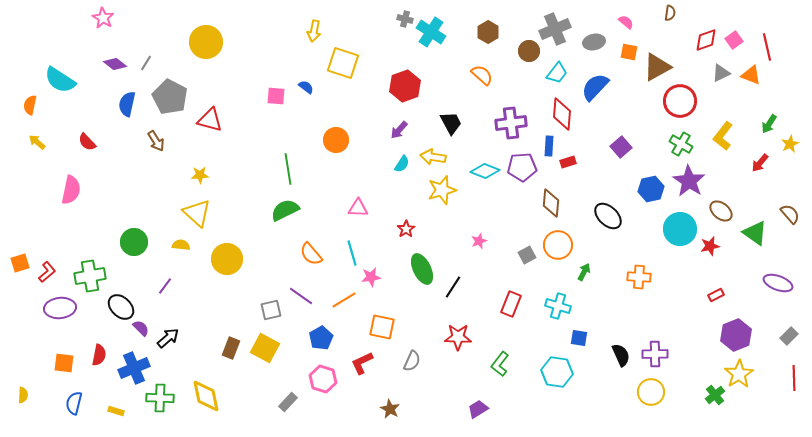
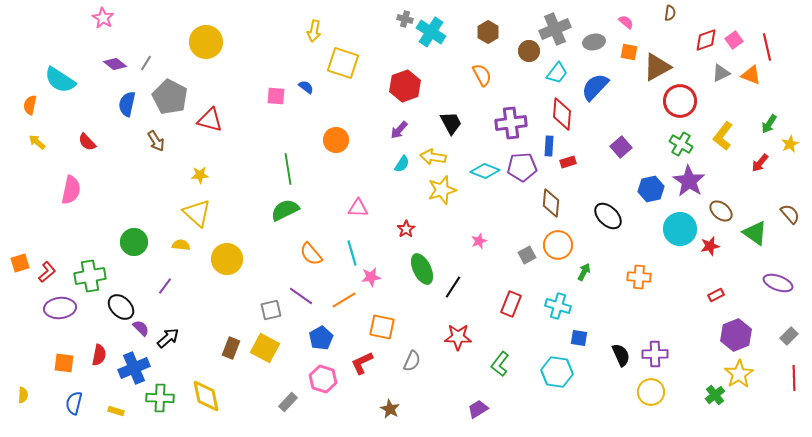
orange semicircle at (482, 75): rotated 20 degrees clockwise
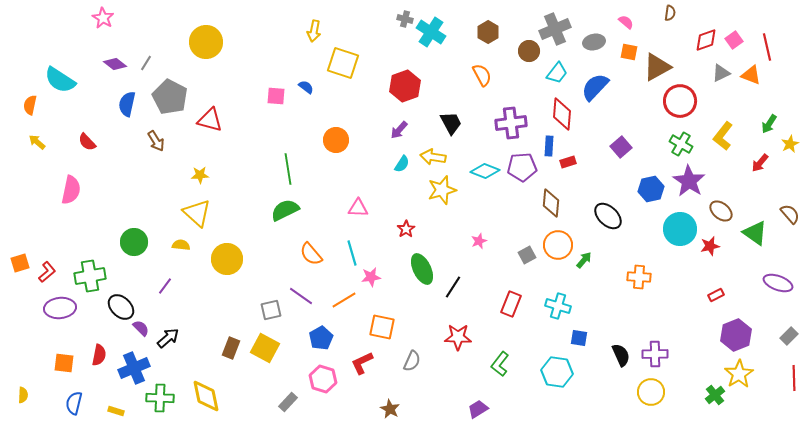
green arrow at (584, 272): moved 12 px up; rotated 12 degrees clockwise
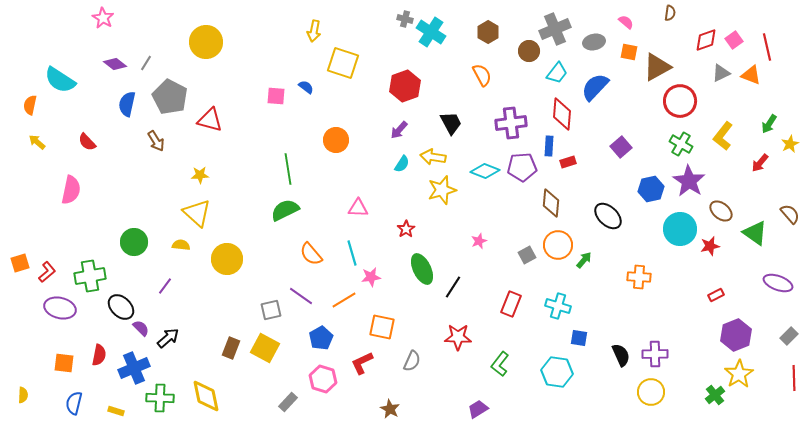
purple ellipse at (60, 308): rotated 20 degrees clockwise
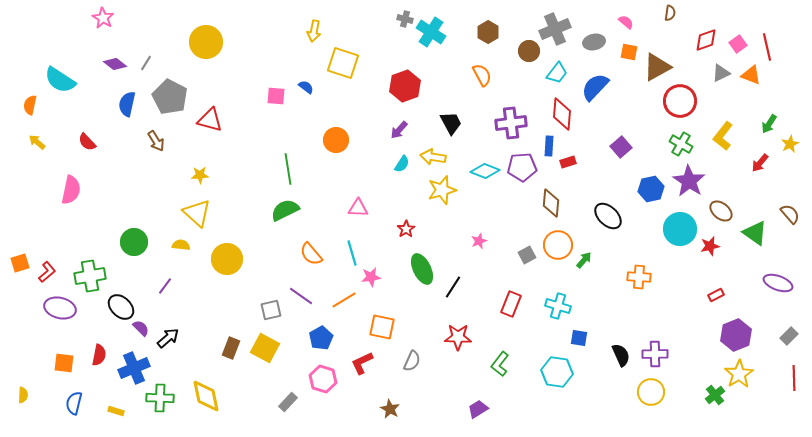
pink square at (734, 40): moved 4 px right, 4 px down
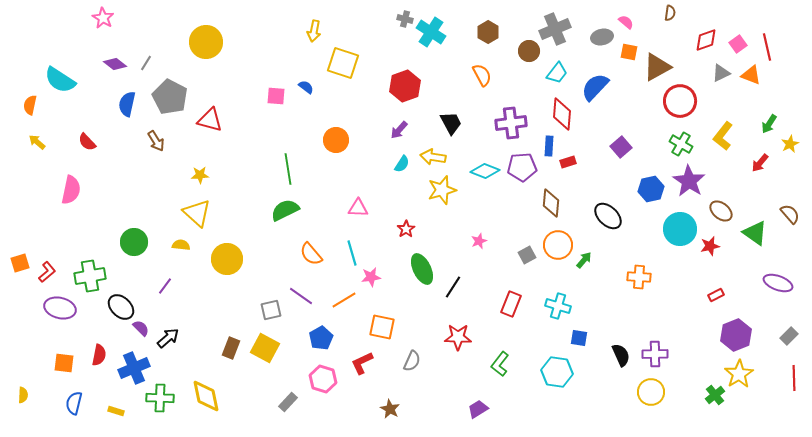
gray ellipse at (594, 42): moved 8 px right, 5 px up
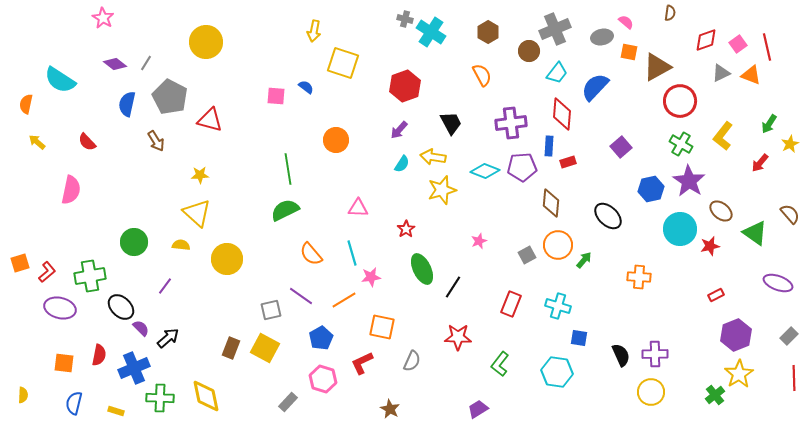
orange semicircle at (30, 105): moved 4 px left, 1 px up
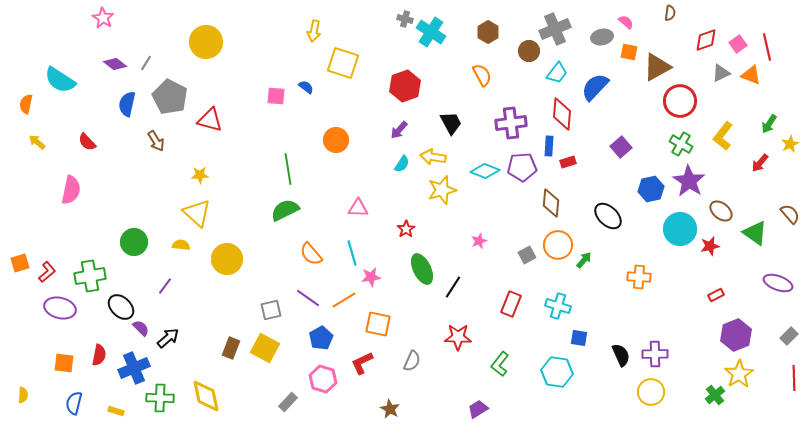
purple line at (301, 296): moved 7 px right, 2 px down
orange square at (382, 327): moved 4 px left, 3 px up
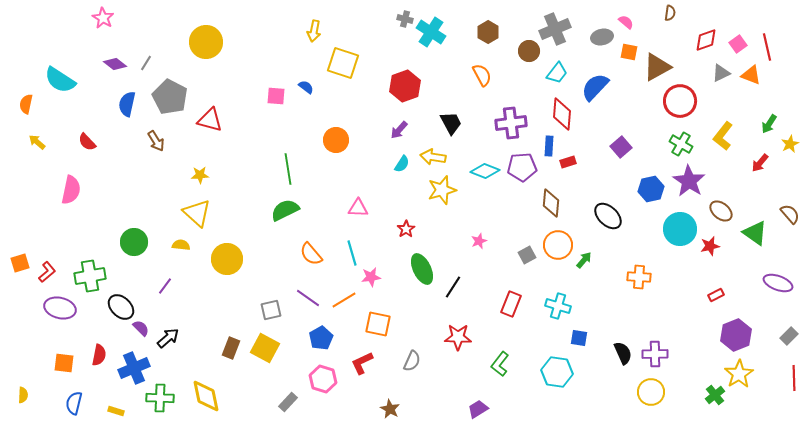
black semicircle at (621, 355): moved 2 px right, 2 px up
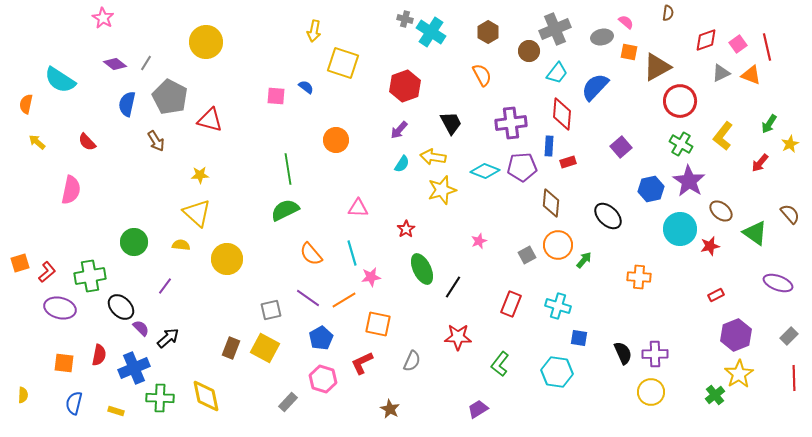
brown semicircle at (670, 13): moved 2 px left
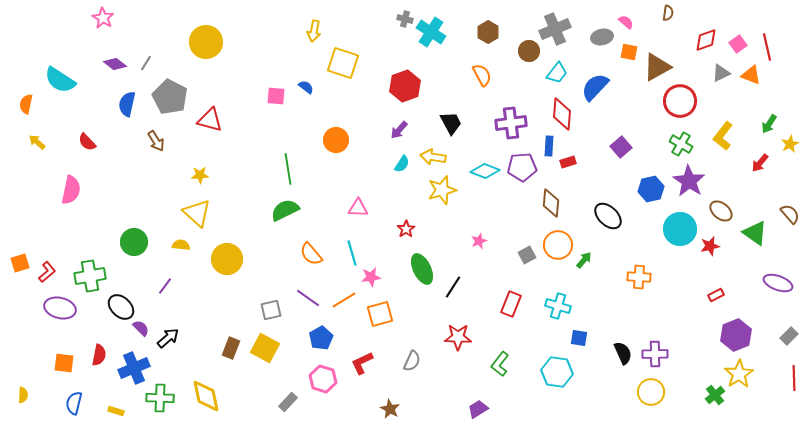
orange square at (378, 324): moved 2 px right, 10 px up; rotated 28 degrees counterclockwise
